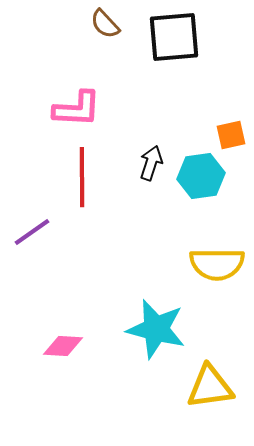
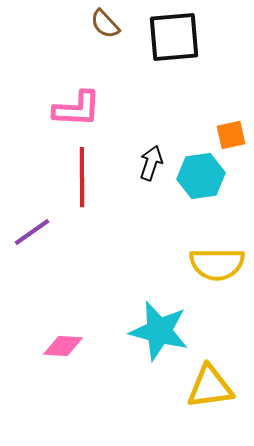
cyan star: moved 3 px right, 2 px down
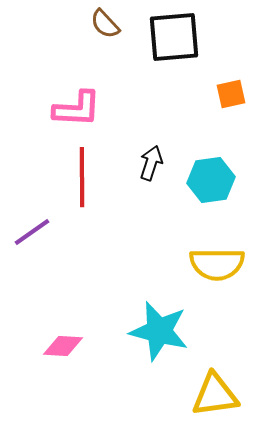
orange square: moved 41 px up
cyan hexagon: moved 10 px right, 4 px down
yellow triangle: moved 5 px right, 8 px down
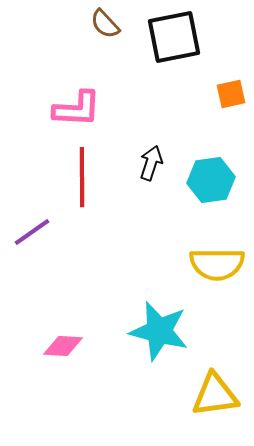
black square: rotated 6 degrees counterclockwise
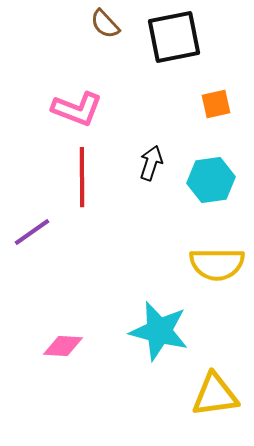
orange square: moved 15 px left, 10 px down
pink L-shape: rotated 18 degrees clockwise
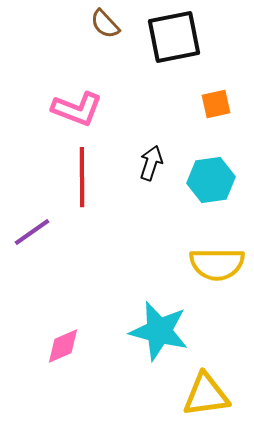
pink diamond: rotated 27 degrees counterclockwise
yellow triangle: moved 9 px left
